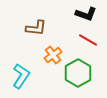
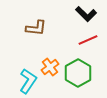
black L-shape: rotated 25 degrees clockwise
red line: rotated 54 degrees counterclockwise
orange cross: moved 3 px left, 12 px down
cyan L-shape: moved 7 px right, 5 px down
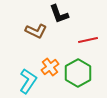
black L-shape: moved 27 px left; rotated 25 degrees clockwise
brown L-shape: moved 3 px down; rotated 20 degrees clockwise
red line: rotated 12 degrees clockwise
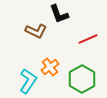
red line: moved 1 px up; rotated 12 degrees counterclockwise
green hexagon: moved 4 px right, 6 px down
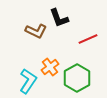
black L-shape: moved 4 px down
green hexagon: moved 5 px left, 1 px up
